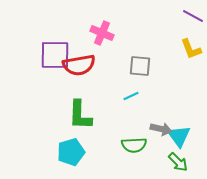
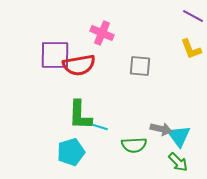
cyan line: moved 31 px left, 31 px down; rotated 42 degrees clockwise
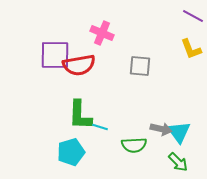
cyan triangle: moved 4 px up
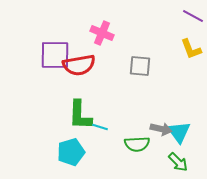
green semicircle: moved 3 px right, 1 px up
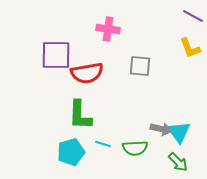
pink cross: moved 6 px right, 4 px up; rotated 15 degrees counterclockwise
yellow L-shape: moved 1 px left, 1 px up
purple square: moved 1 px right
red semicircle: moved 8 px right, 8 px down
cyan line: moved 3 px right, 17 px down
green semicircle: moved 2 px left, 4 px down
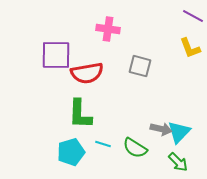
gray square: rotated 10 degrees clockwise
green L-shape: moved 1 px up
cyan triangle: rotated 20 degrees clockwise
green semicircle: rotated 35 degrees clockwise
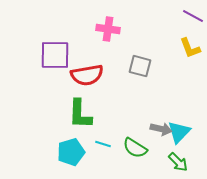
purple square: moved 1 px left
red semicircle: moved 2 px down
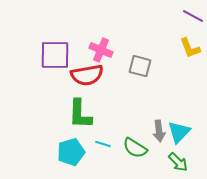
pink cross: moved 7 px left, 21 px down; rotated 15 degrees clockwise
gray arrow: moved 2 px left, 2 px down; rotated 70 degrees clockwise
